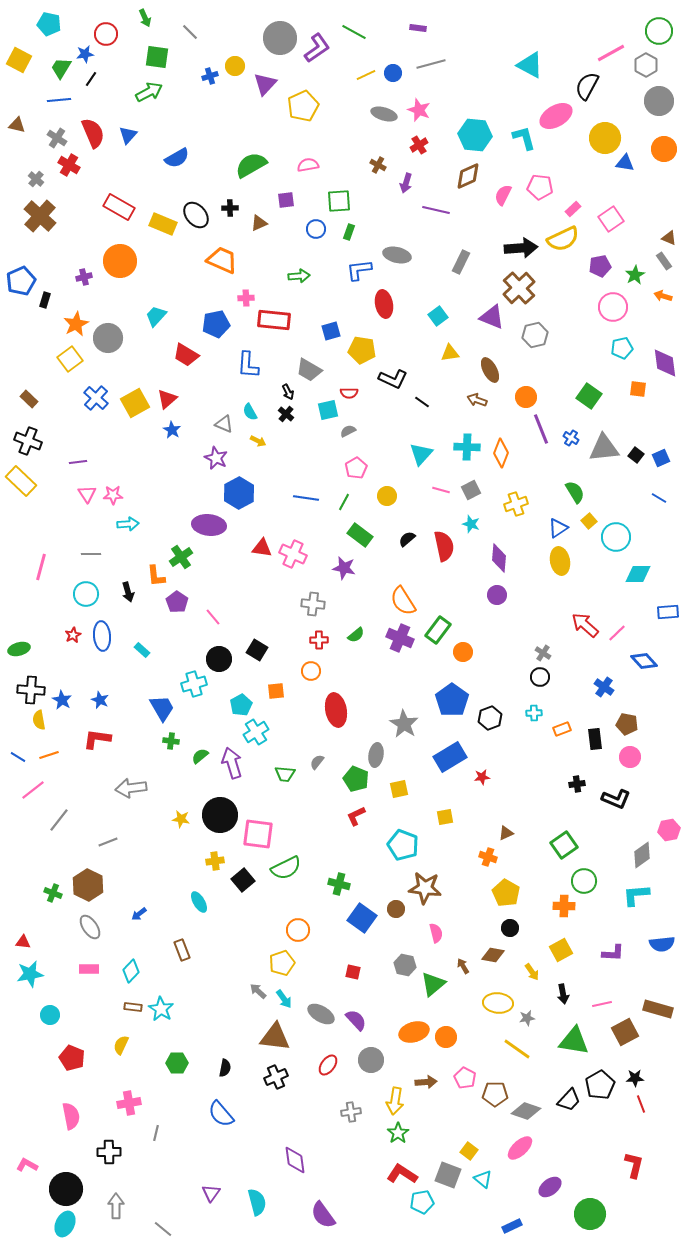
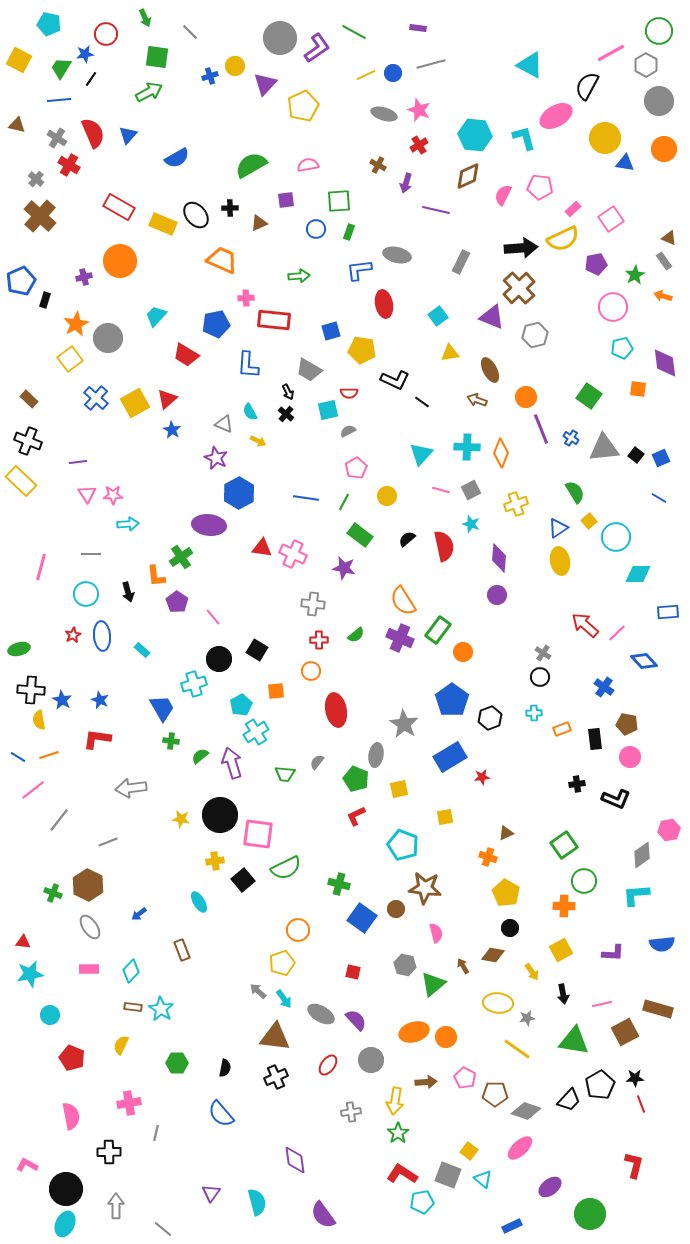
purple pentagon at (600, 266): moved 4 px left, 2 px up
black L-shape at (393, 379): moved 2 px right, 1 px down
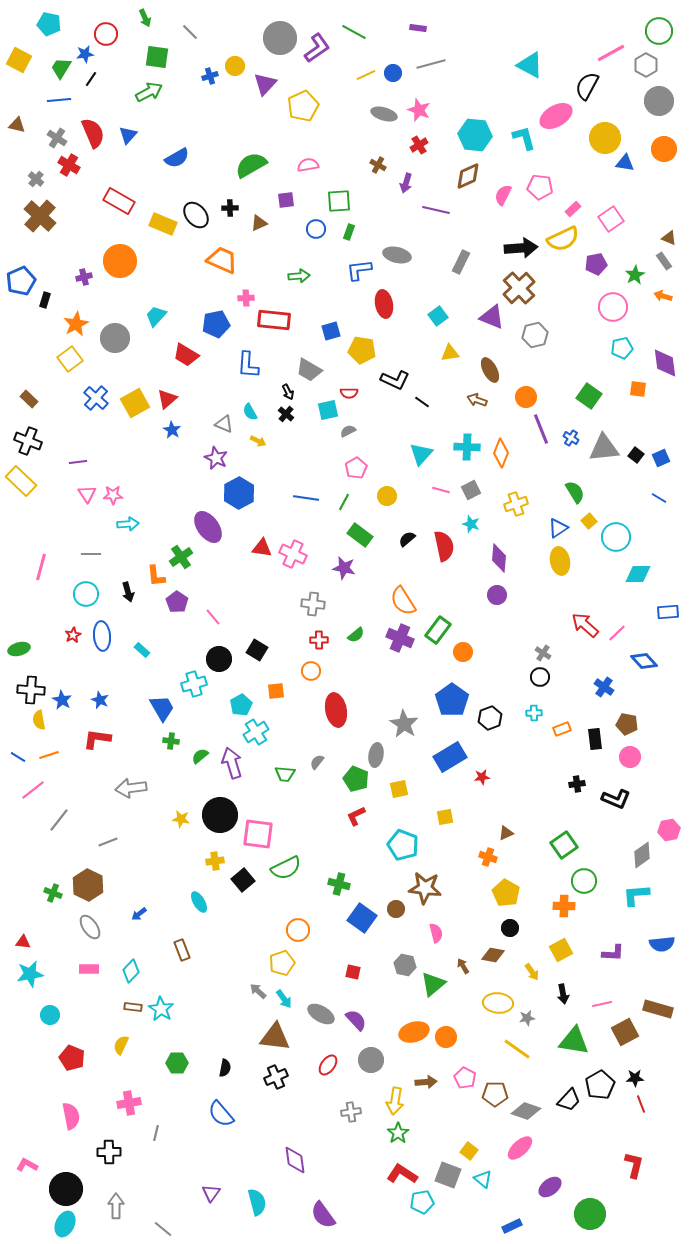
red rectangle at (119, 207): moved 6 px up
gray circle at (108, 338): moved 7 px right
purple ellipse at (209, 525): moved 1 px left, 2 px down; rotated 48 degrees clockwise
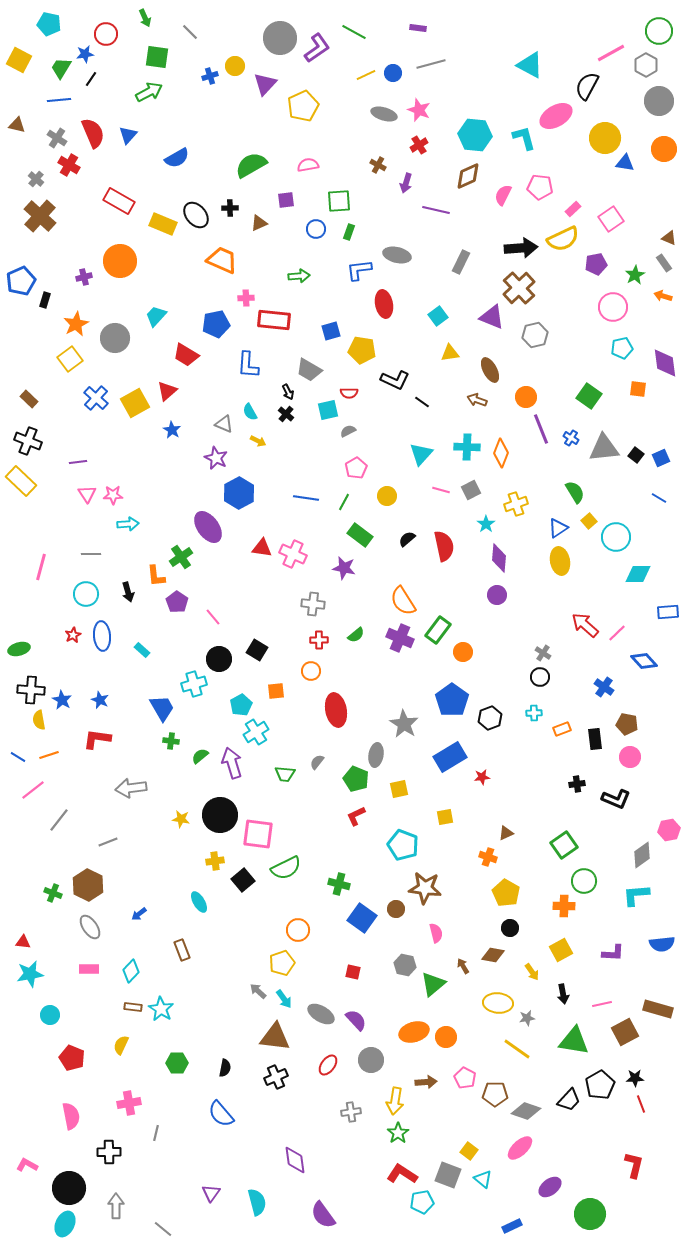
gray rectangle at (664, 261): moved 2 px down
red triangle at (167, 399): moved 8 px up
cyan star at (471, 524): moved 15 px right; rotated 18 degrees clockwise
black circle at (66, 1189): moved 3 px right, 1 px up
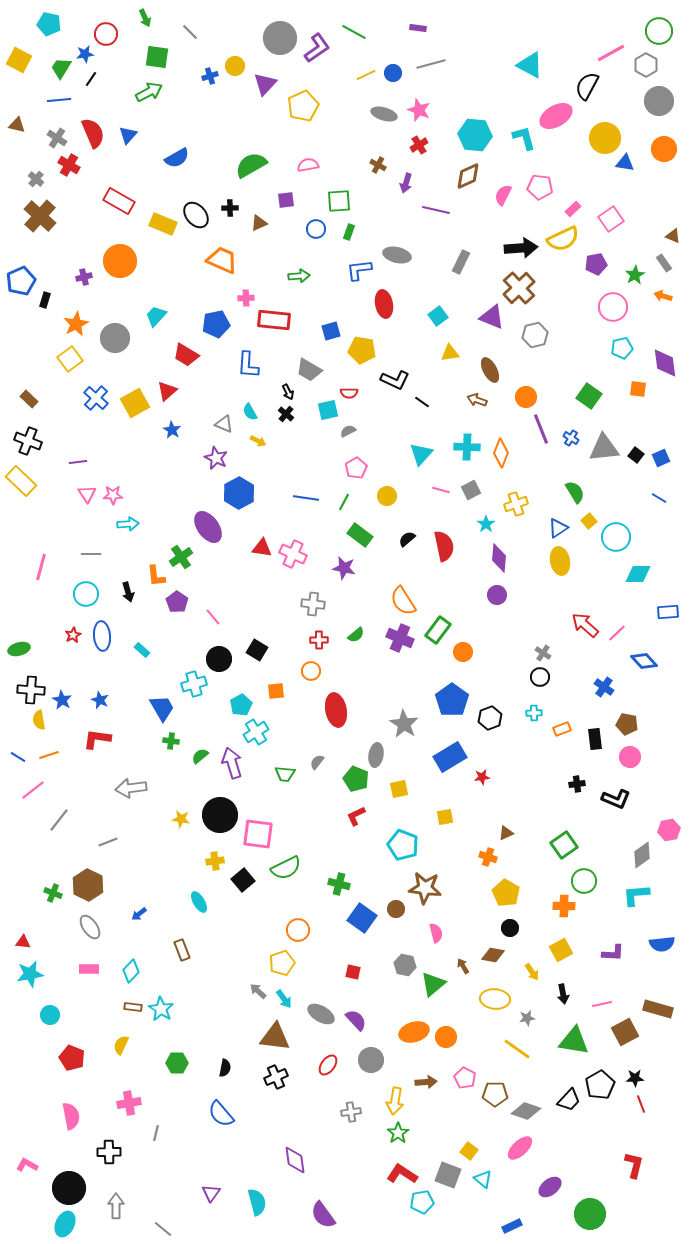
brown triangle at (669, 238): moved 4 px right, 2 px up
yellow ellipse at (498, 1003): moved 3 px left, 4 px up
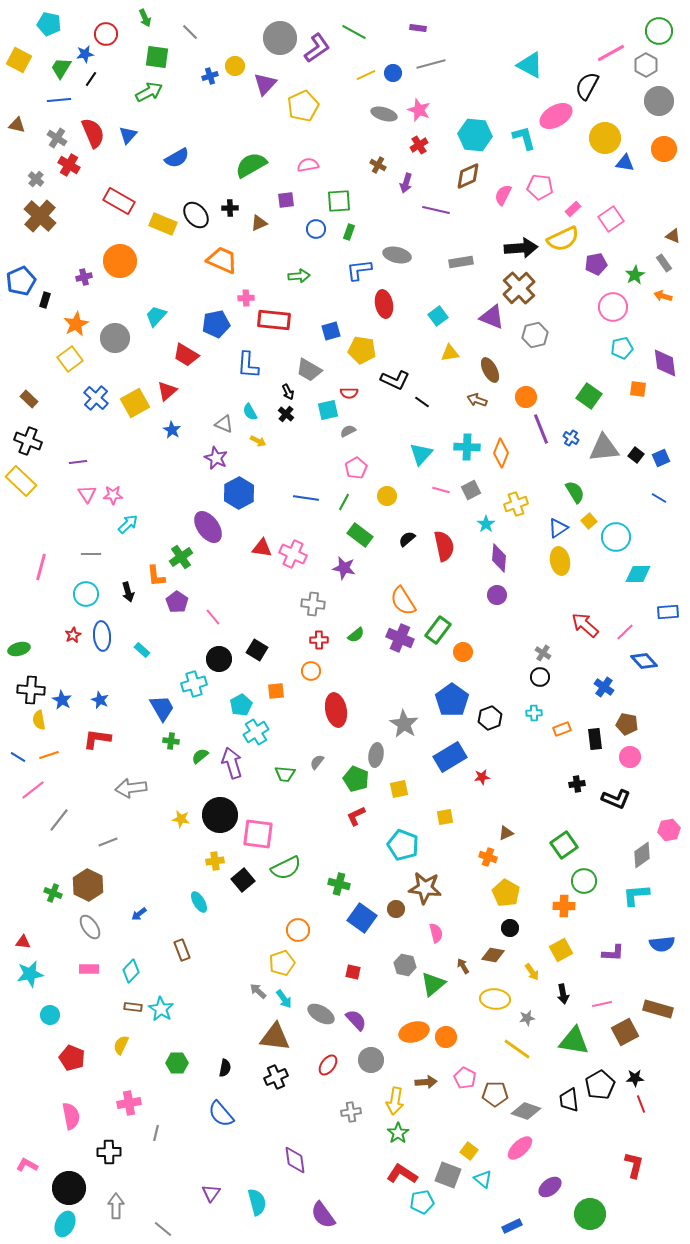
gray rectangle at (461, 262): rotated 55 degrees clockwise
cyan arrow at (128, 524): rotated 40 degrees counterclockwise
pink line at (617, 633): moved 8 px right, 1 px up
black trapezoid at (569, 1100): rotated 130 degrees clockwise
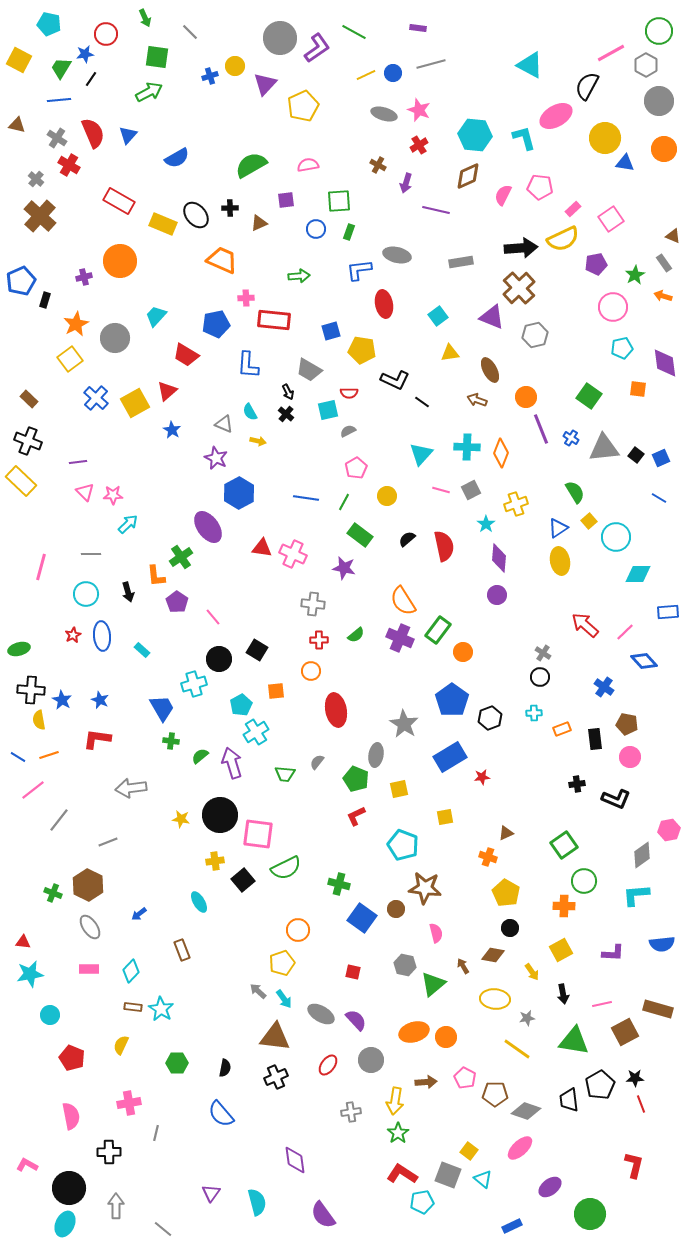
yellow arrow at (258, 441): rotated 14 degrees counterclockwise
pink triangle at (87, 494): moved 2 px left, 2 px up; rotated 12 degrees counterclockwise
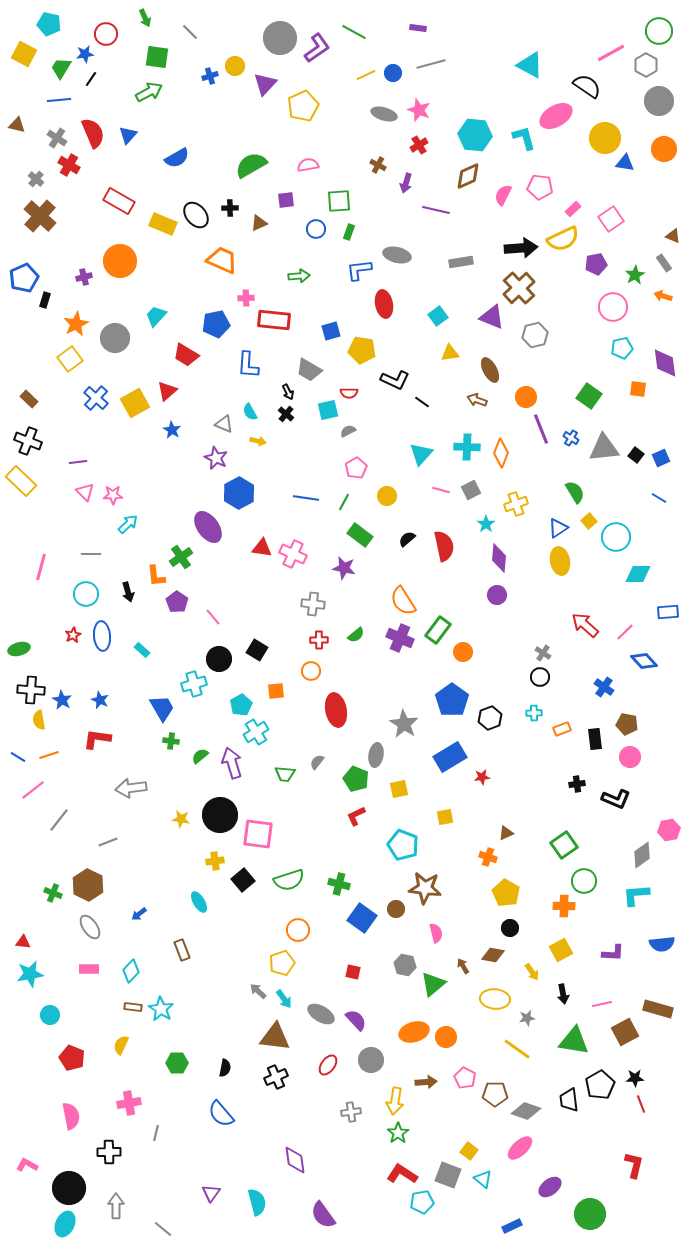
yellow square at (19, 60): moved 5 px right, 6 px up
black semicircle at (587, 86): rotated 96 degrees clockwise
blue pentagon at (21, 281): moved 3 px right, 3 px up
green semicircle at (286, 868): moved 3 px right, 12 px down; rotated 8 degrees clockwise
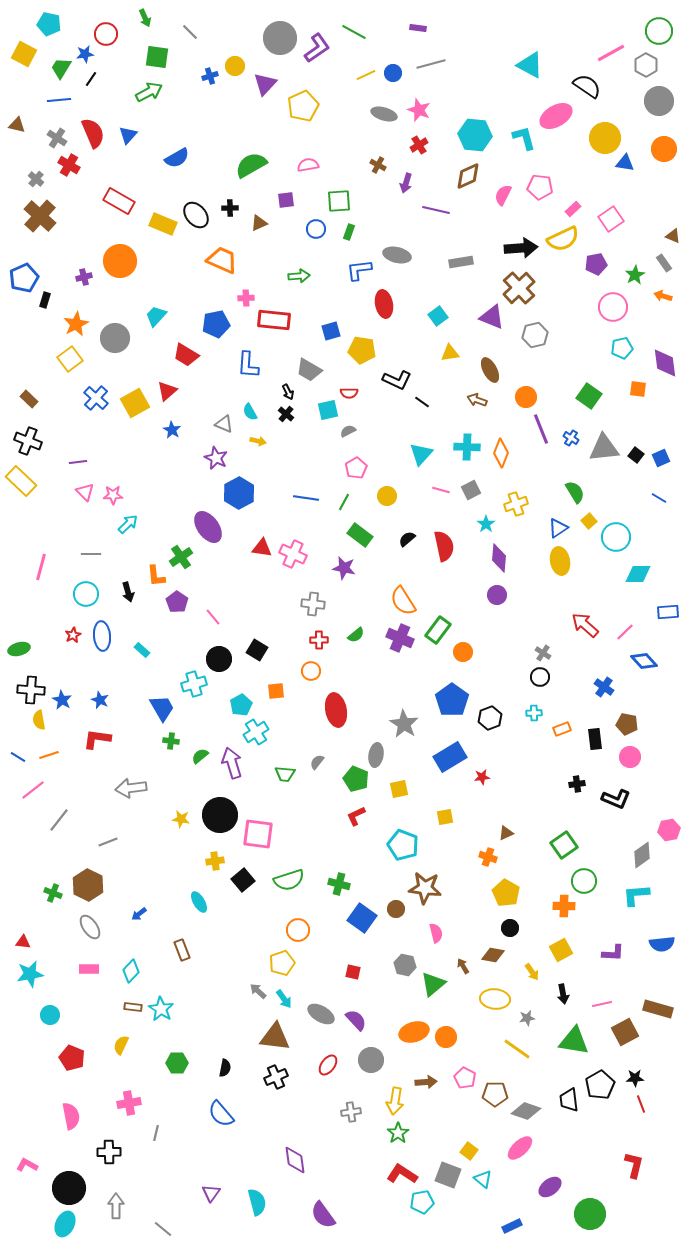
black L-shape at (395, 380): moved 2 px right
